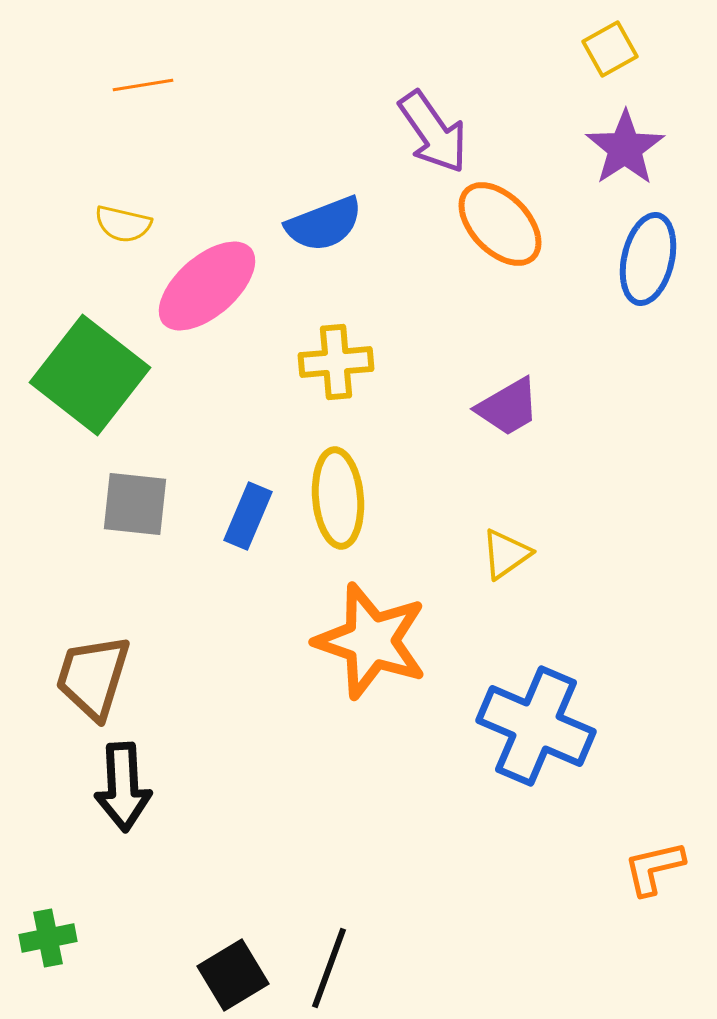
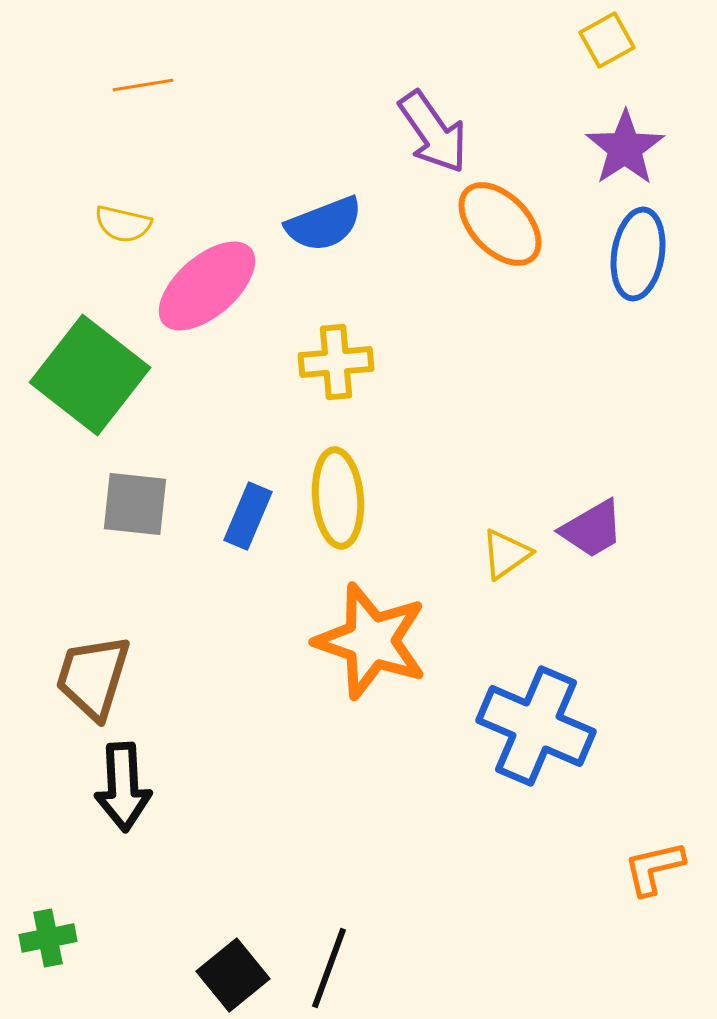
yellow square: moved 3 px left, 9 px up
blue ellipse: moved 10 px left, 5 px up; rotated 4 degrees counterclockwise
purple trapezoid: moved 84 px right, 122 px down
black square: rotated 8 degrees counterclockwise
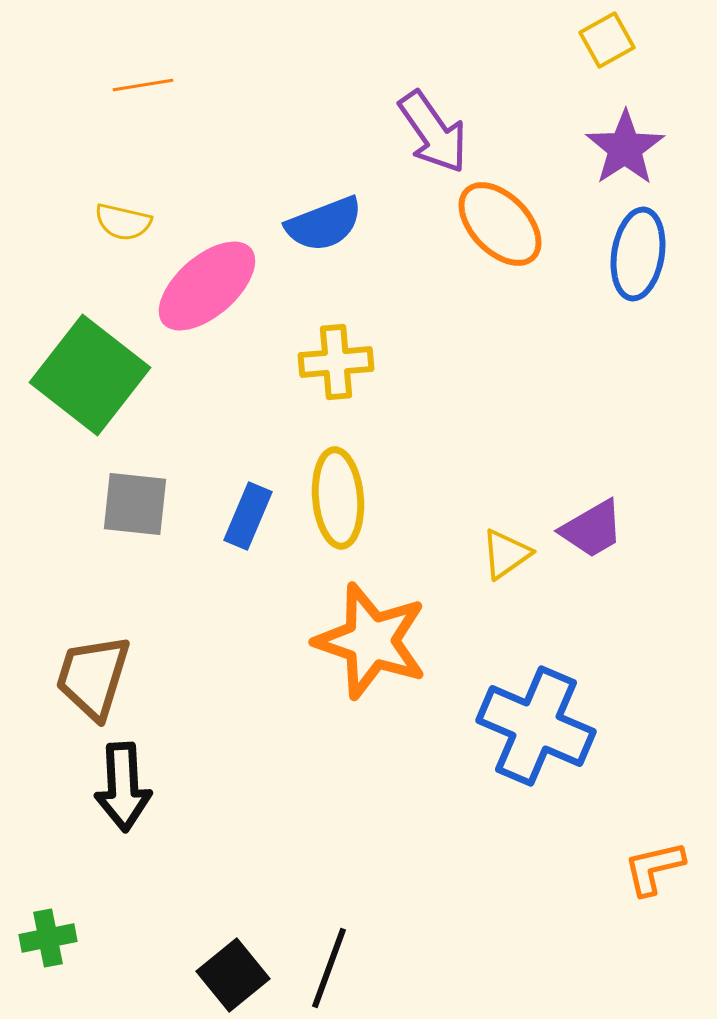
yellow semicircle: moved 2 px up
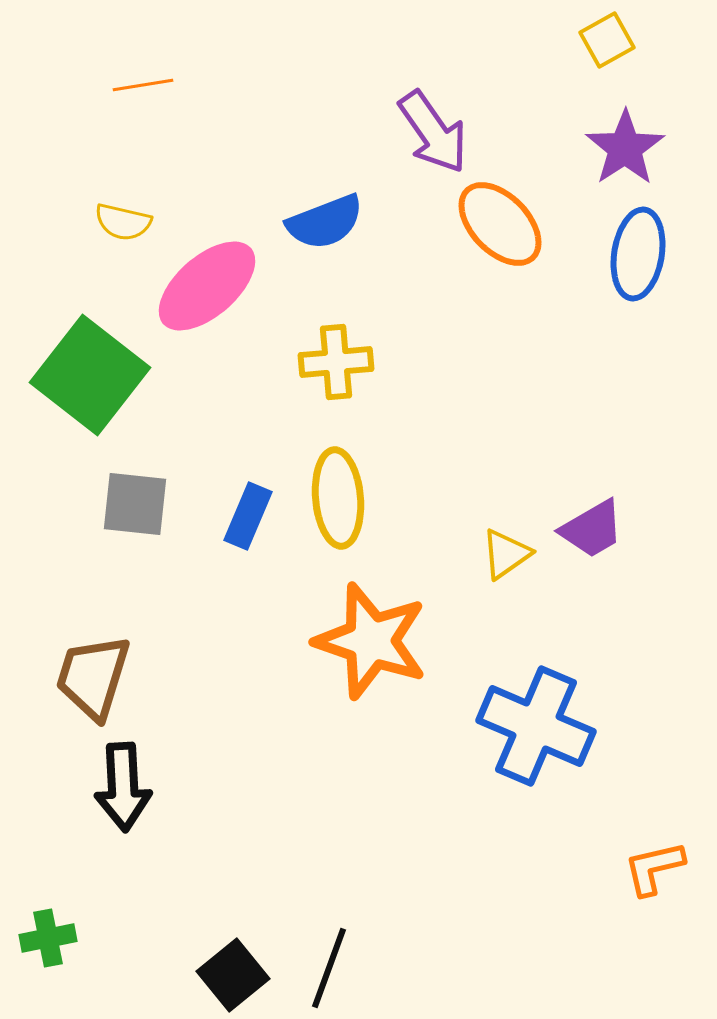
blue semicircle: moved 1 px right, 2 px up
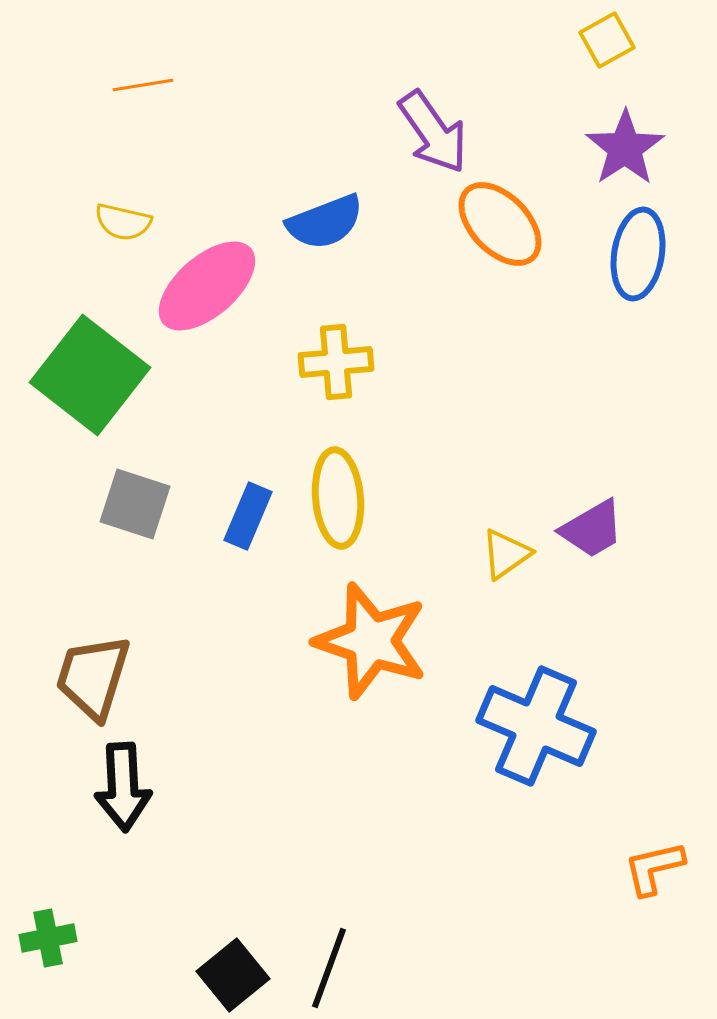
gray square: rotated 12 degrees clockwise
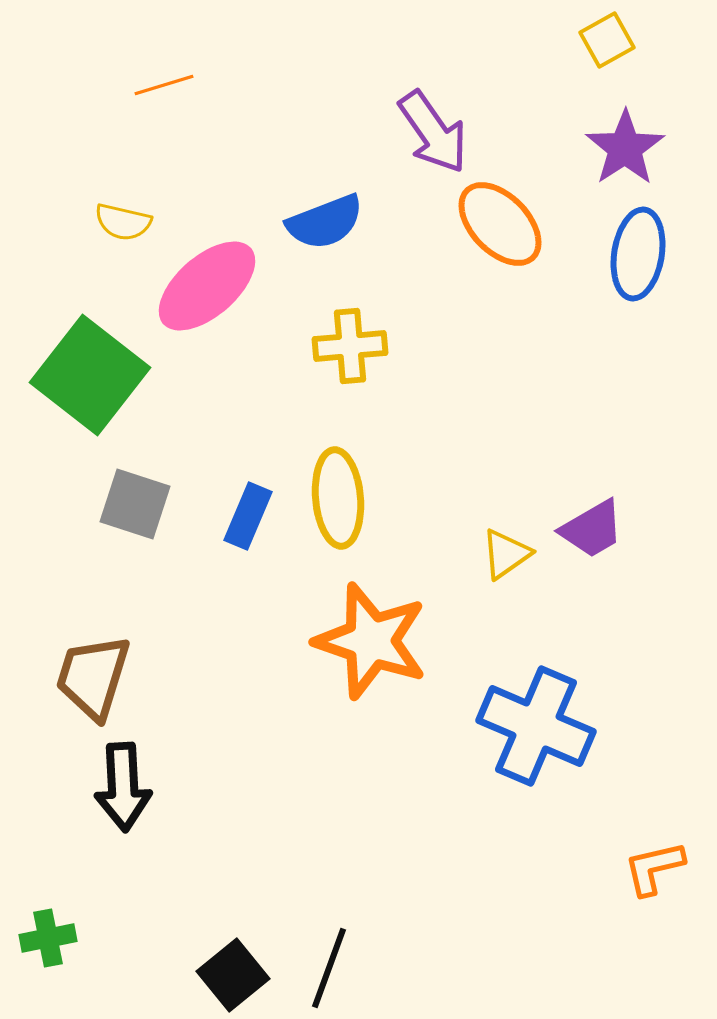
orange line: moved 21 px right; rotated 8 degrees counterclockwise
yellow cross: moved 14 px right, 16 px up
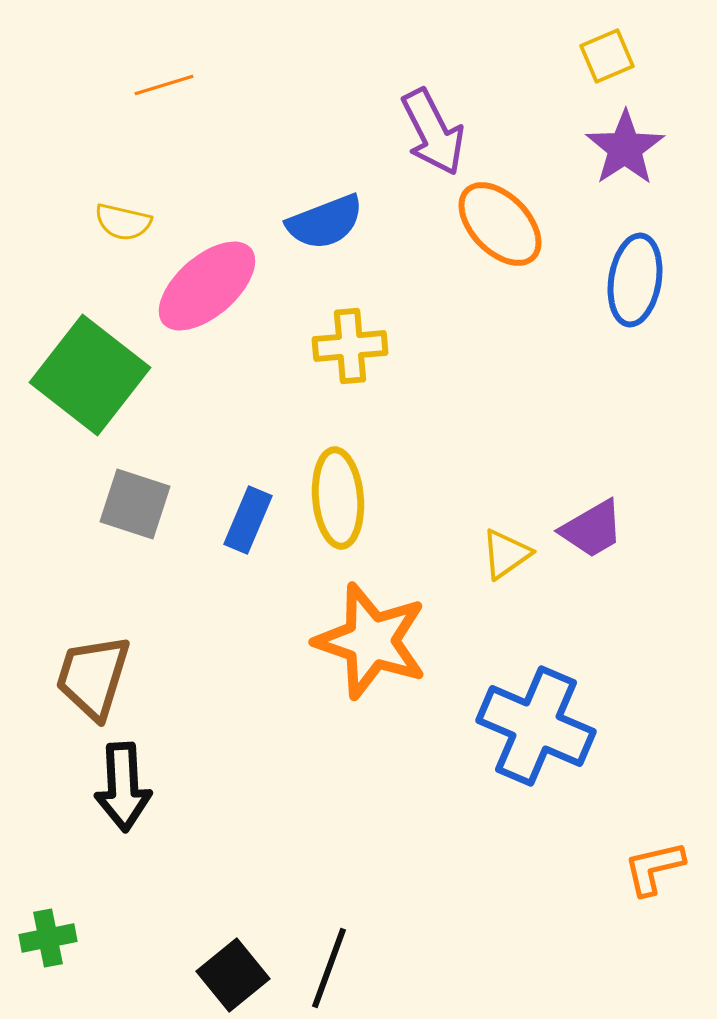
yellow square: moved 16 px down; rotated 6 degrees clockwise
purple arrow: rotated 8 degrees clockwise
blue ellipse: moved 3 px left, 26 px down
blue rectangle: moved 4 px down
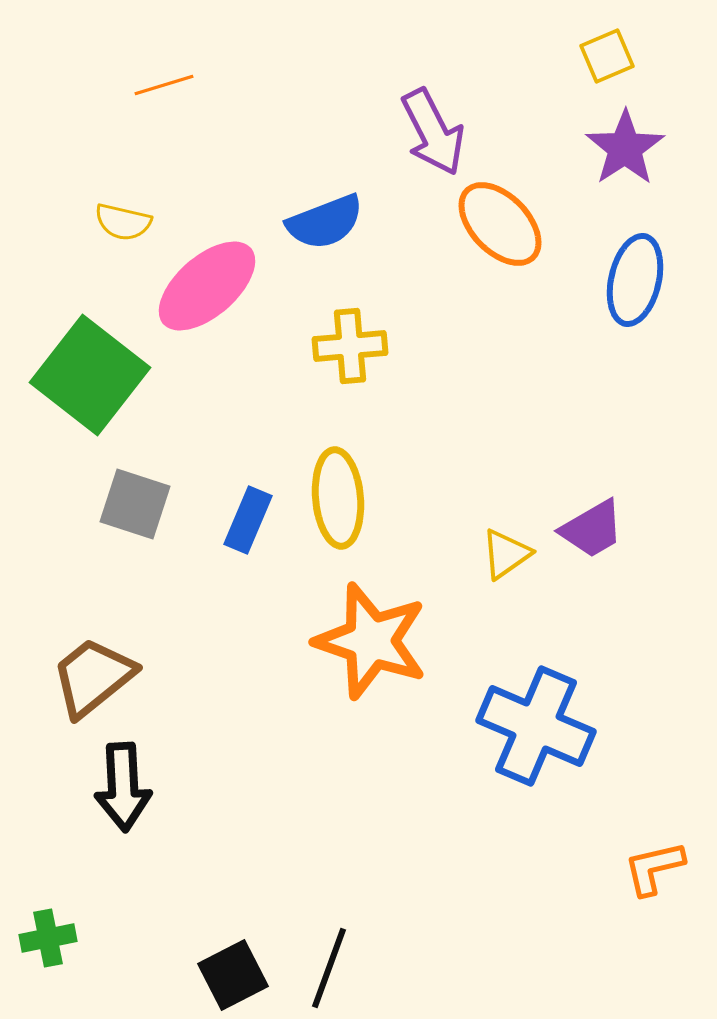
blue ellipse: rotated 4 degrees clockwise
brown trapezoid: rotated 34 degrees clockwise
black square: rotated 12 degrees clockwise
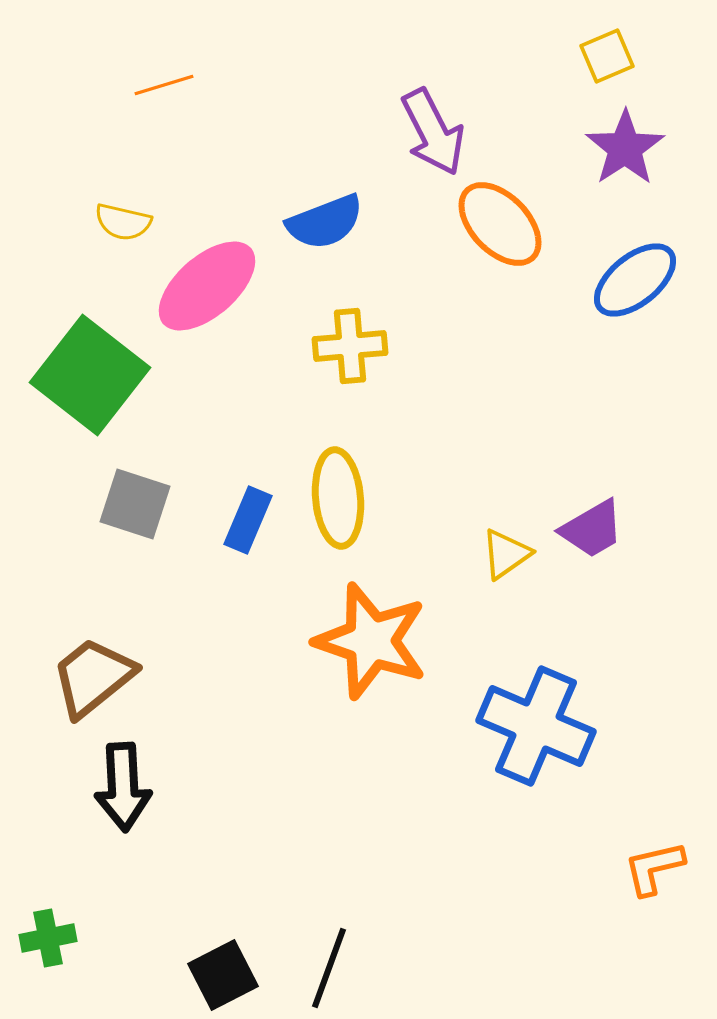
blue ellipse: rotated 38 degrees clockwise
black square: moved 10 px left
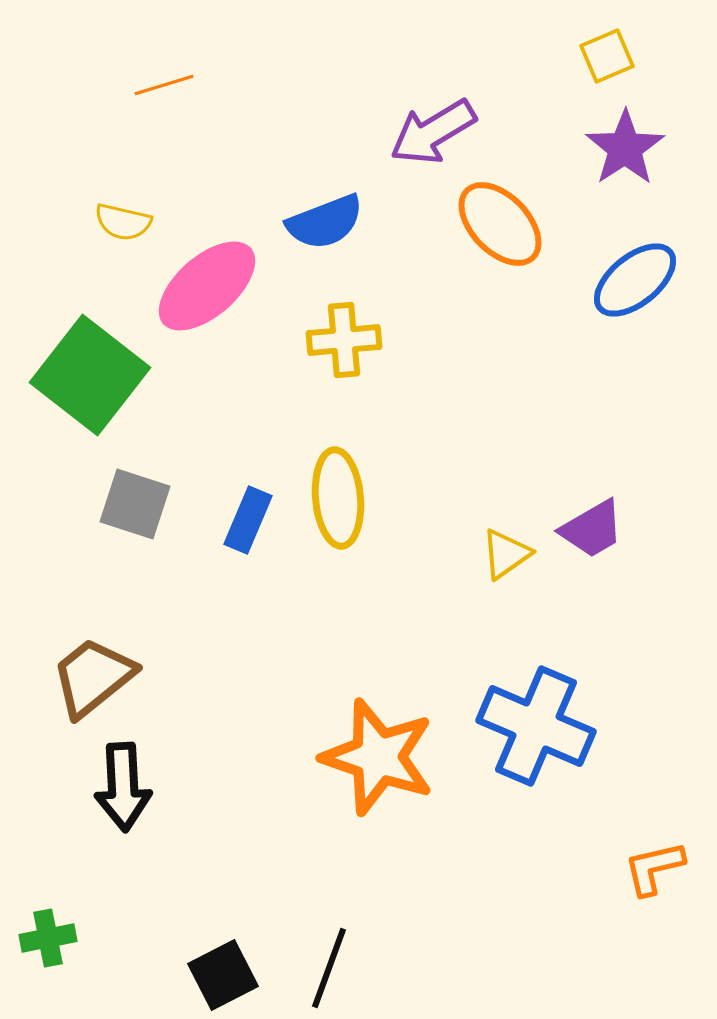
purple arrow: rotated 86 degrees clockwise
yellow cross: moved 6 px left, 6 px up
orange star: moved 7 px right, 116 px down
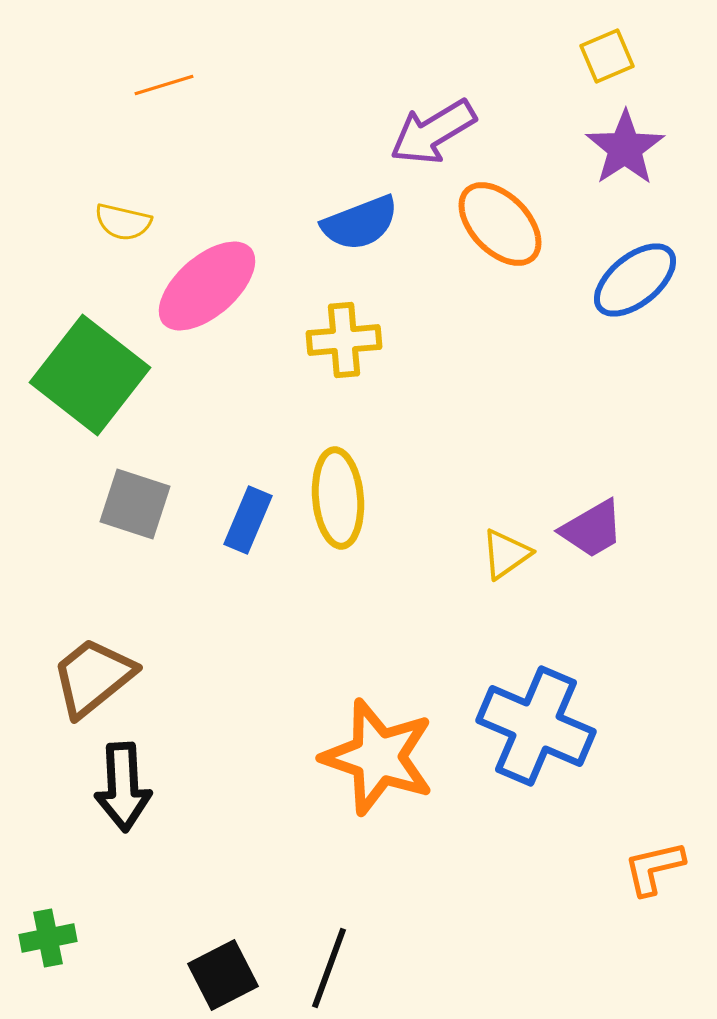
blue semicircle: moved 35 px right, 1 px down
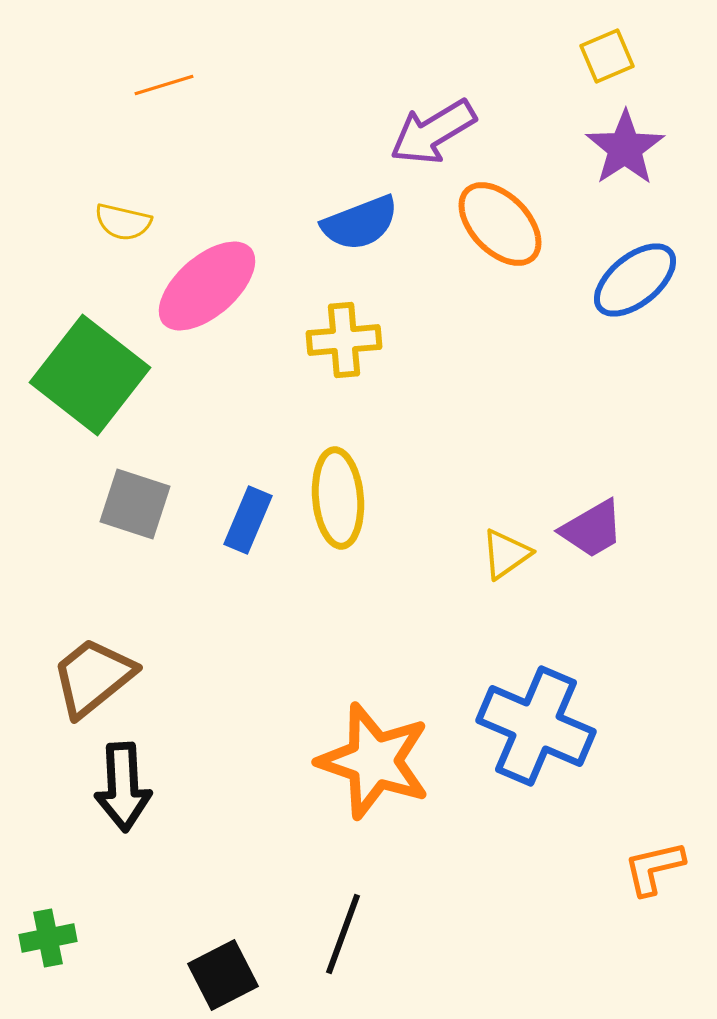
orange star: moved 4 px left, 4 px down
black line: moved 14 px right, 34 px up
